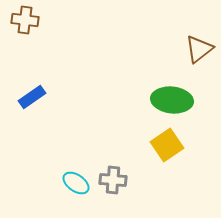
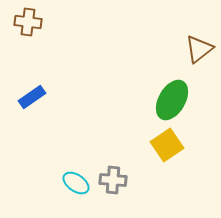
brown cross: moved 3 px right, 2 px down
green ellipse: rotated 66 degrees counterclockwise
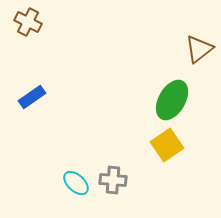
brown cross: rotated 20 degrees clockwise
cyan ellipse: rotated 8 degrees clockwise
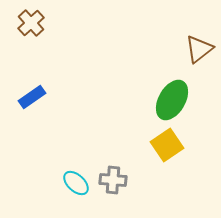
brown cross: moved 3 px right, 1 px down; rotated 20 degrees clockwise
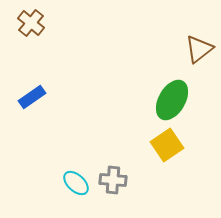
brown cross: rotated 8 degrees counterclockwise
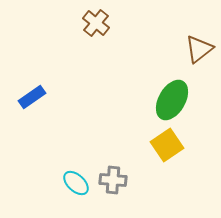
brown cross: moved 65 px right
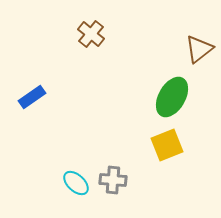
brown cross: moved 5 px left, 11 px down
green ellipse: moved 3 px up
yellow square: rotated 12 degrees clockwise
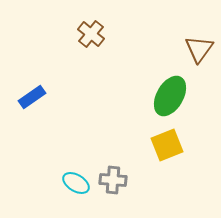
brown triangle: rotated 16 degrees counterclockwise
green ellipse: moved 2 px left, 1 px up
cyan ellipse: rotated 12 degrees counterclockwise
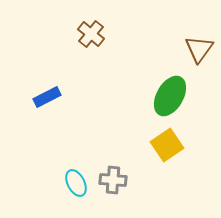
blue rectangle: moved 15 px right; rotated 8 degrees clockwise
yellow square: rotated 12 degrees counterclockwise
cyan ellipse: rotated 32 degrees clockwise
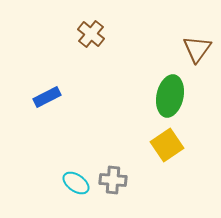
brown triangle: moved 2 px left
green ellipse: rotated 18 degrees counterclockwise
cyan ellipse: rotated 28 degrees counterclockwise
